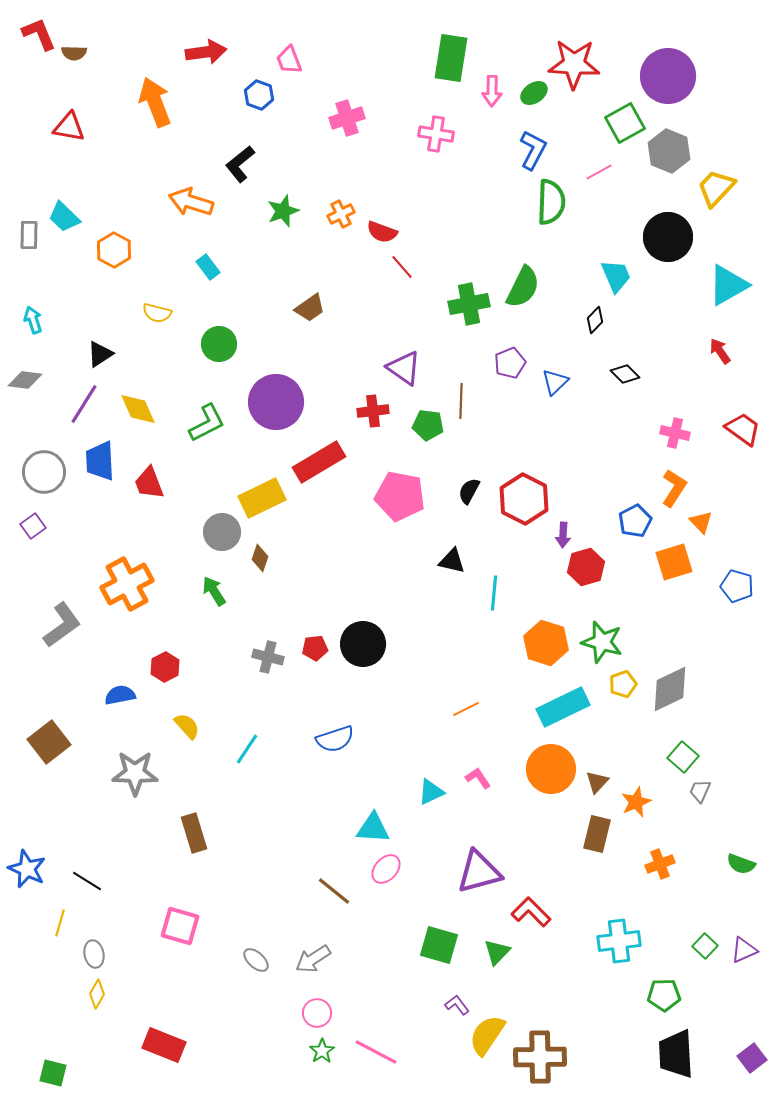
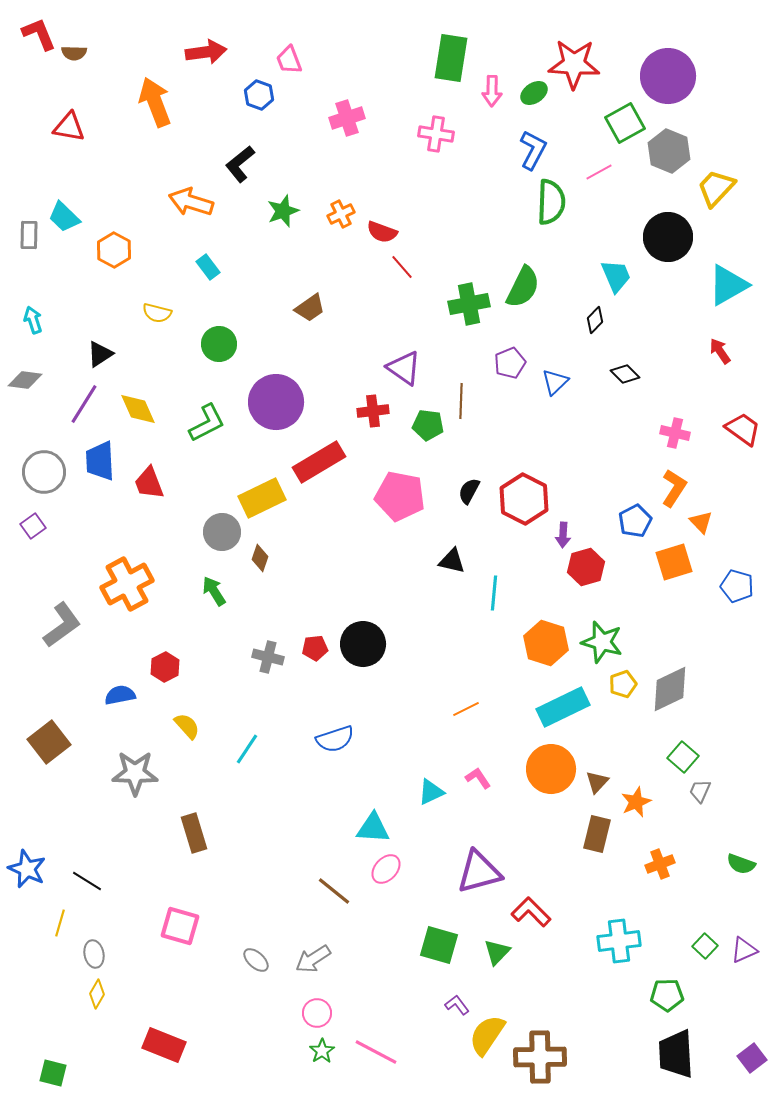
green pentagon at (664, 995): moved 3 px right
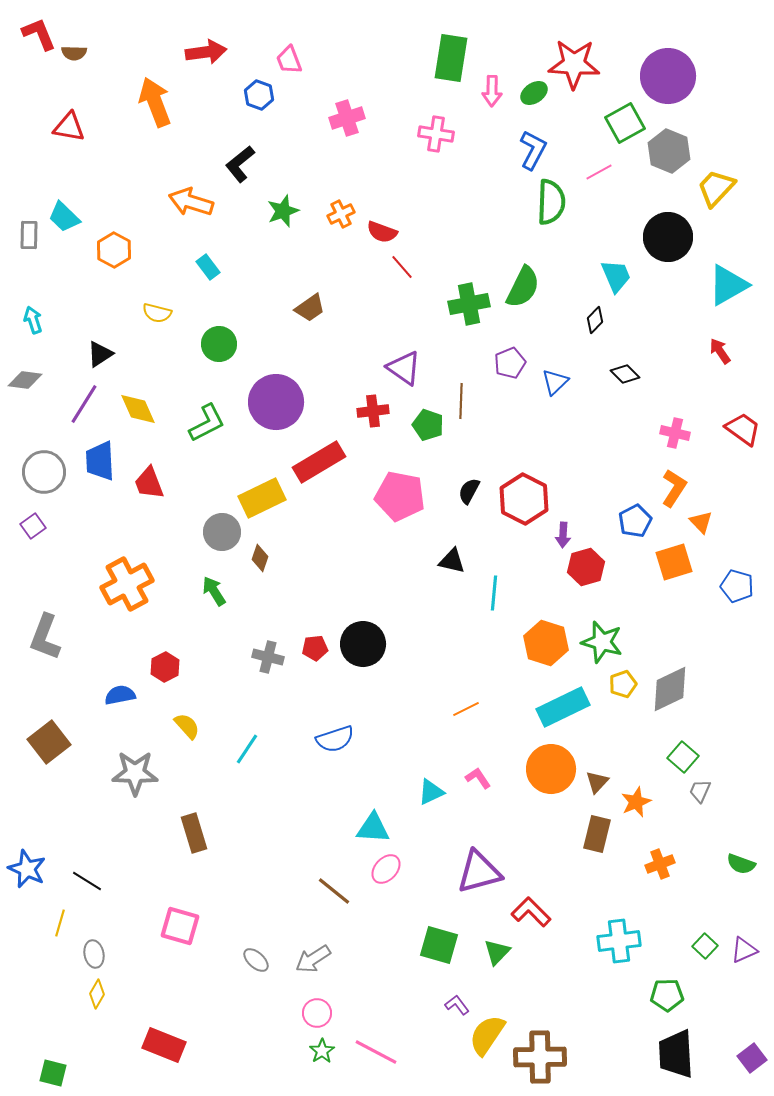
green pentagon at (428, 425): rotated 12 degrees clockwise
gray L-shape at (62, 625): moved 17 px left, 12 px down; rotated 147 degrees clockwise
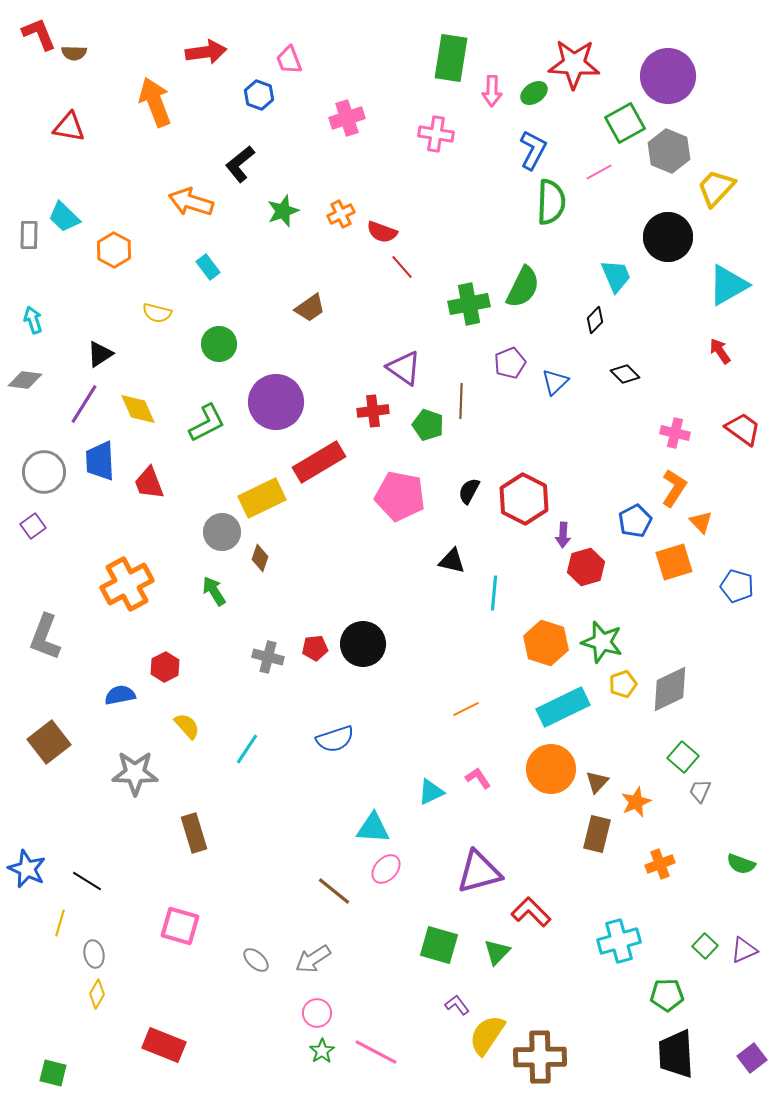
cyan cross at (619, 941): rotated 9 degrees counterclockwise
